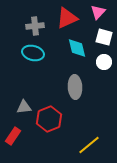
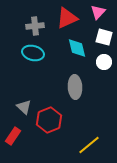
gray triangle: rotated 49 degrees clockwise
red hexagon: moved 1 px down
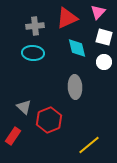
cyan ellipse: rotated 10 degrees counterclockwise
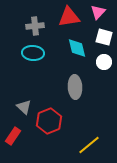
red triangle: moved 2 px right, 1 px up; rotated 15 degrees clockwise
red hexagon: moved 1 px down
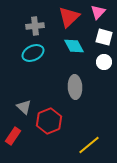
red triangle: rotated 35 degrees counterclockwise
cyan diamond: moved 3 px left, 2 px up; rotated 15 degrees counterclockwise
cyan ellipse: rotated 30 degrees counterclockwise
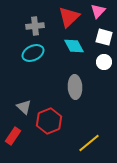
pink triangle: moved 1 px up
yellow line: moved 2 px up
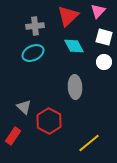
red triangle: moved 1 px left, 1 px up
red hexagon: rotated 10 degrees counterclockwise
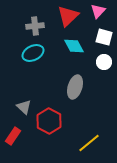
gray ellipse: rotated 20 degrees clockwise
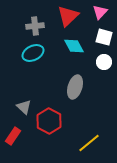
pink triangle: moved 2 px right, 1 px down
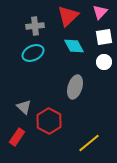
white square: rotated 24 degrees counterclockwise
red rectangle: moved 4 px right, 1 px down
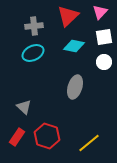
gray cross: moved 1 px left
cyan diamond: rotated 50 degrees counterclockwise
red hexagon: moved 2 px left, 15 px down; rotated 10 degrees counterclockwise
